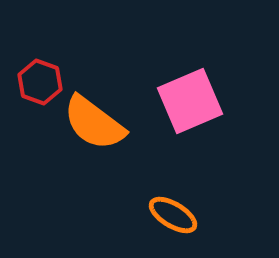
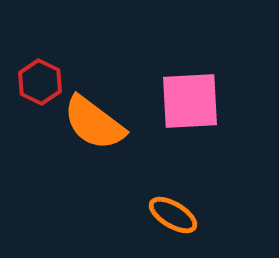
red hexagon: rotated 6 degrees clockwise
pink square: rotated 20 degrees clockwise
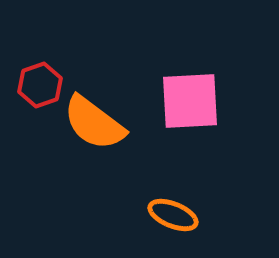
red hexagon: moved 3 px down; rotated 15 degrees clockwise
orange ellipse: rotated 9 degrees counterclockwise
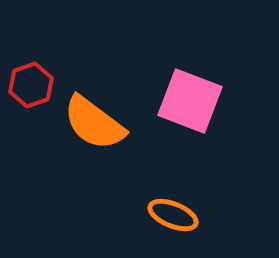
red hexagon: moved 9 px left
pink square: rotated 24 degrees clockwise
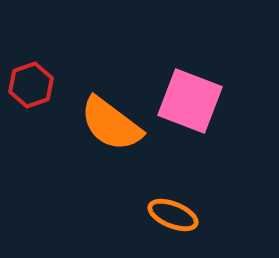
orange semicircle: moved 17 px right, 1 px down
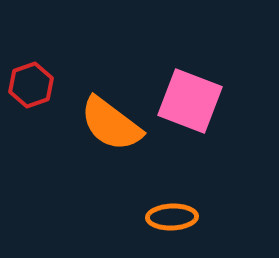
orange ellipse: moved 1 px left, 2 px down; rotated 24 degrees counterclockwise
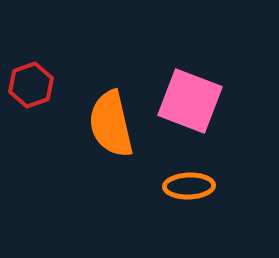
orange semicircle: rotated 40 degrees clockwise
orange ellipse: moved 17 px right, 31 px up
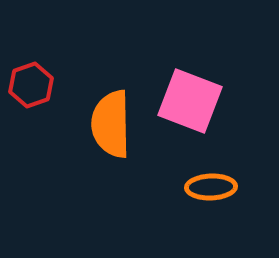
orange semicircle: rotated 12 degrees clockwise
orange ellipse: moved 22 px right, 1 px down
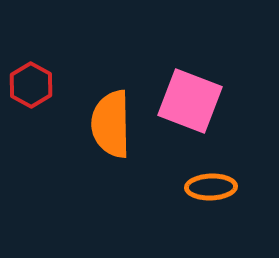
red hexagon: rotated 12 degrees counterclockwise
